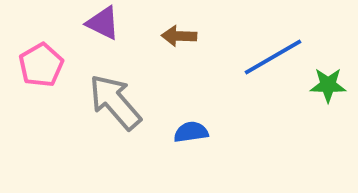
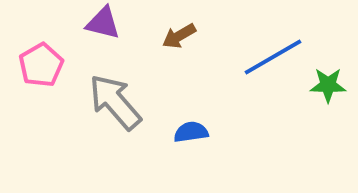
purple triangle: rotated 12 degrees counterclockwise
brown arrow: rotated 32 degrees counterclockwise
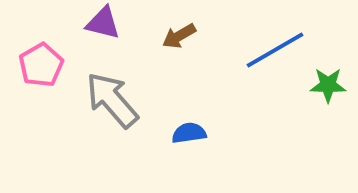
blue line: moved 2 px right, 7 px up
gray arrow: moved 3 px left, 2 px up
blue semicircle: moved 2 px left, 1 px down
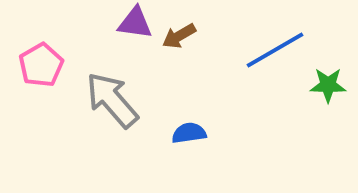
purple triangle: moved 32 px right; rotated 6 degrees counterclockwise
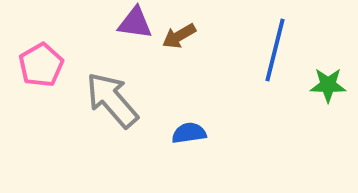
blue line: rotated 46 degrees counterclockwise
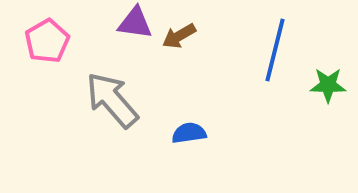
pink pentagon: moved 6 px right, 24 px up
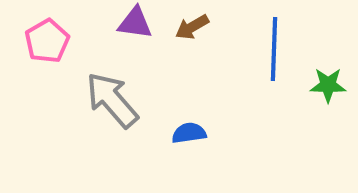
brown arrow: moved 13 px right, 9 px up
blue line: moved 1 px left, 1 px up; rotated 12 degrees counterclockwise
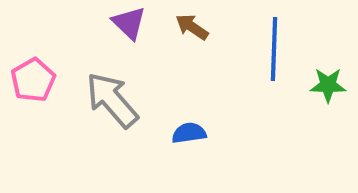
purple triangle: moved 6 px left; rotated 36 degrees clockwise
brown arrow: rotated 64 degrees clockwise
pink pentagon: moved 14 px left, 39 px down
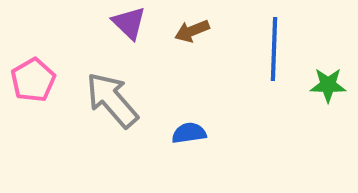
brown arrow: moved 4 px down; rotated 56 degrees counterclockwise
